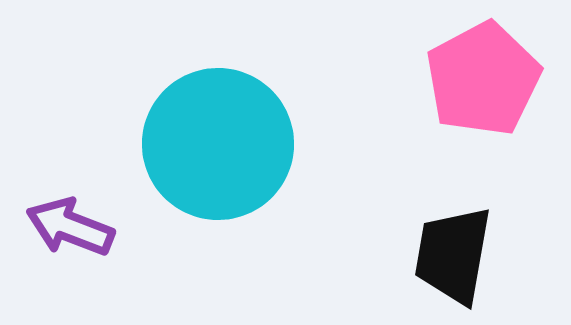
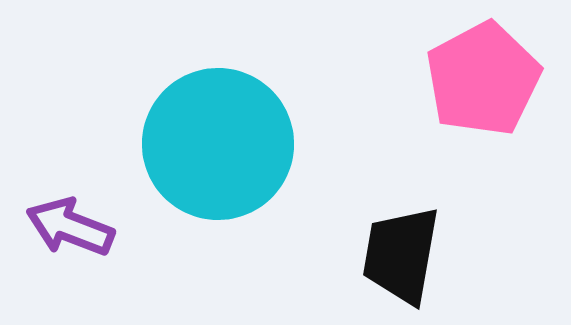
black trapezoid: moved 52 px left
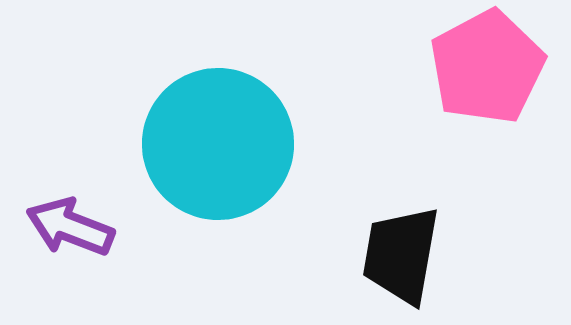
pink pentagon: moved 4 px right, 12 px up
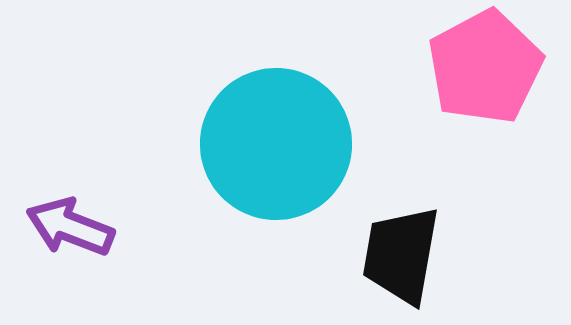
pink pentagon: moved 2 px left
cyan circle: moved 58 px right
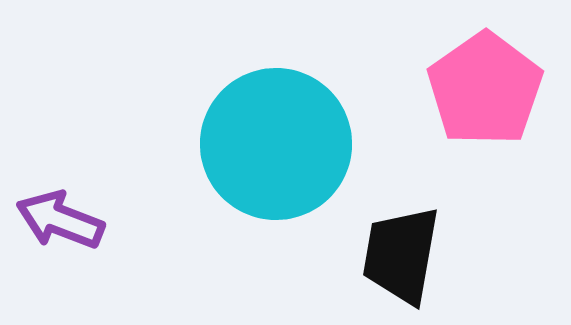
pink pentagon: moved 22 px down; rotated 7 degrees counterclockwise
purple arrow: moved 10 px left, 7 px up
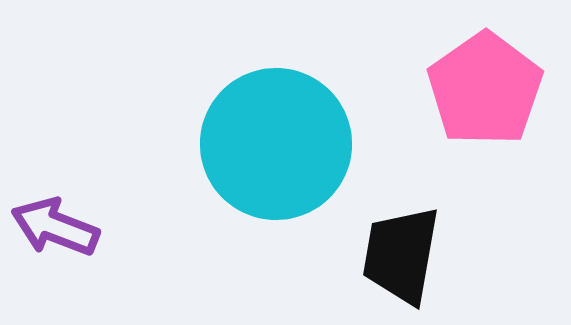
purple arrow: moved 5 px left, 7 px down
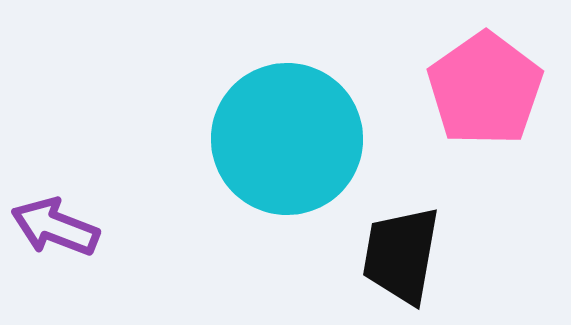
cyan circle: moved 11 px right, 5 px up
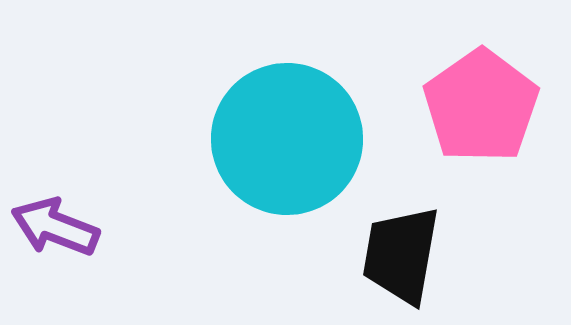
pink pentagon: moved 4 px left, 17 px down
